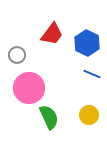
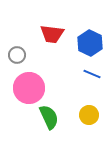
red trapezoid: rotated 60 degrees clockwise
blue hexagon: moved 3 px right
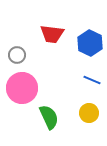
blue line: moved 6 px down
pink circle: moved 7 px left
yellow circle: moved 2 px up
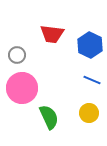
blue hexagon: moved 2 px down
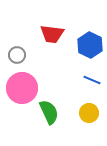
green semicircle: moved 5 px up
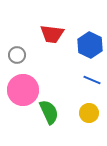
pink circle: moved 1 px right, 2 px down
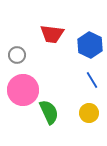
blue line: rotated 36 degrees clockwise
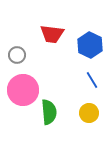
green semicircle: rotated 20 degrees clockwise
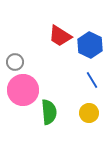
red trapezoid: moved 8 px right, 2 px down; rotated 25 degrees clockwise
gray circle: moved 2 px left, 7 px down
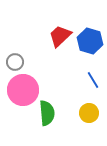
red trapezoid: rotated 105 degrees clockwise
blue hexagon: moved 4 px up; rotated 10 degrees counterclockwise
blue line: moved 1 px right
green semicircle: moved 2 px left, 1 px down
